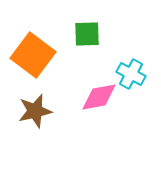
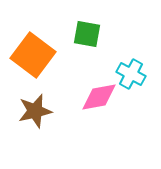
green square: rotated 12 degrees clockwise
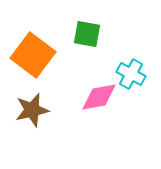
brown star: moved 3 px left, 1 px up
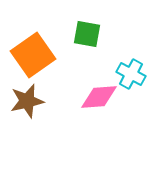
orange square: rotated 18 degrees clockwise
pink diamond: rotated 6 degrees clockwise
brown star: moved 5 px left, 9 px up
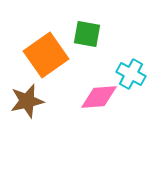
orange square: moved 13 px right
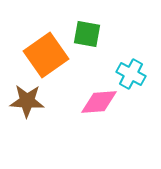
pink diamond: moved 5 px down
brown star: rotated 16 degrees clockwise
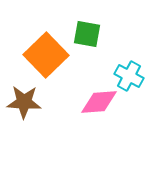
orange square: rotated 9 degrees counterclockwise
cyan cross: moved 2 px left, 2 px down
brown star: moved 3 px left, 1 px down
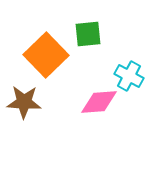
green square: moved 1 px right; rotated 16 degrees counterclockwise
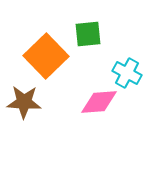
orange square: moved 1 px down
cyan cross: moved 2 px left, 3 px up
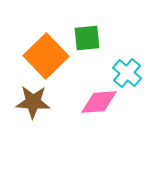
green square: moved 1 px left, 4 px down
cyan cross: rotated 12 degrees clockwise
brown star: moved 9 px right
